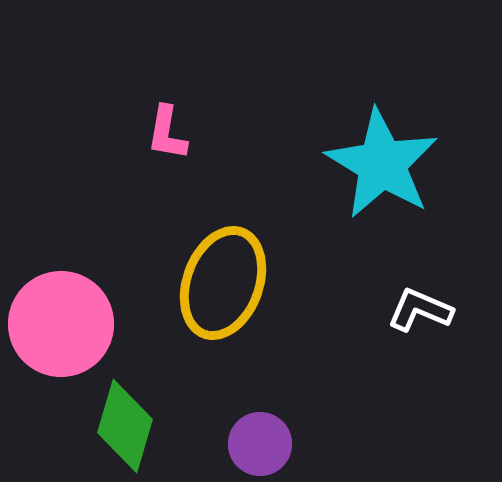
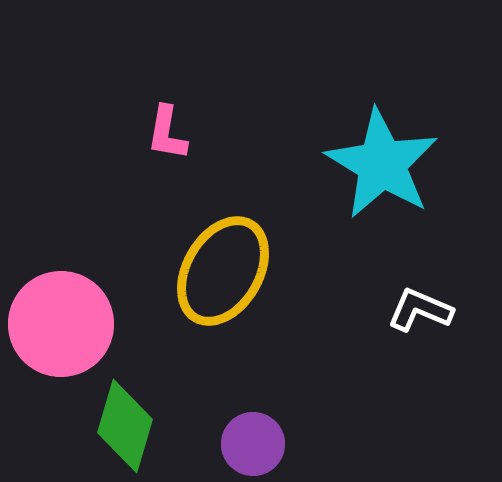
yellow ellipse: moved 12 px up; rotated 10 degrees clockwise
purple circle: moved 7 px left
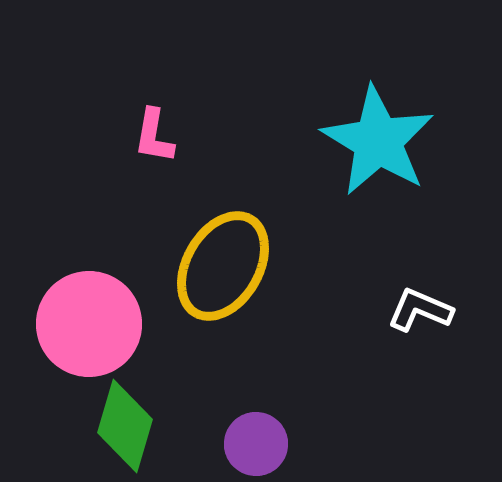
pink L-shape: moved 13 px left, 3 px down
cyan star: moved 4 px left, 23 px up
yellow ellipse: moved 5 px up
pink circle: moved 28 px right
purple circle: moved 3 px right
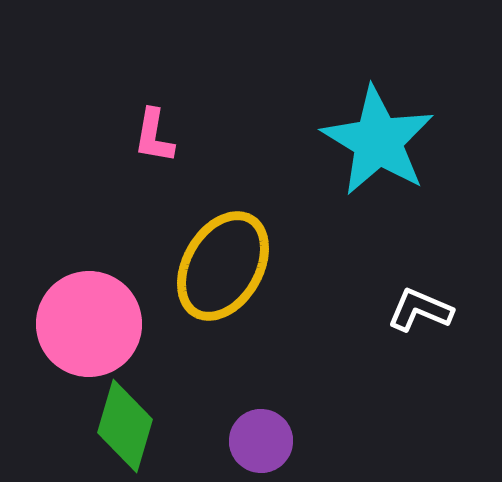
purple circle: moved 5 px right, 3 px up
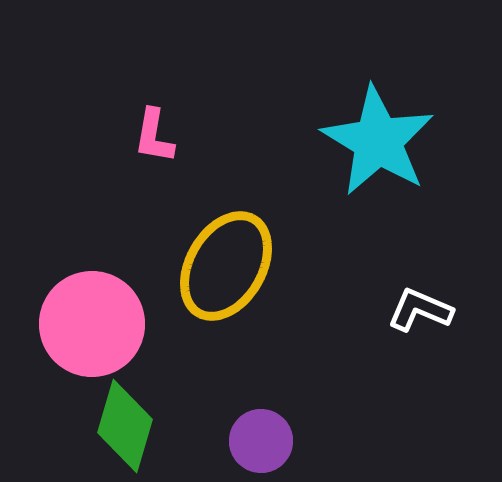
yellow ellipse: moved 3 px right
pink circle: moved 3 px right
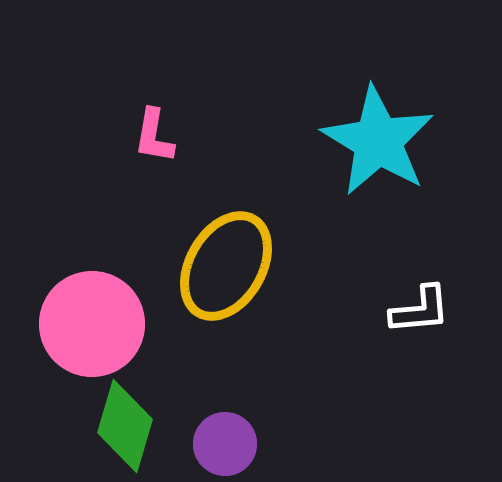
white L-shape: rotated 152 degrees clockwise
purple circle: moved 36 px left, 3 px down
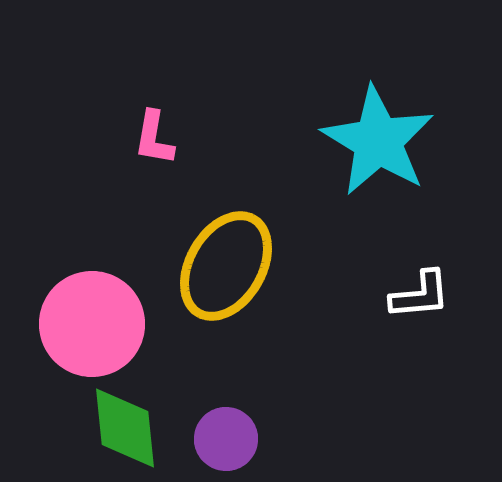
pink L-shape: moved 2 px down
white L-shape: moved 15 px up
green diamond: moved 2 px down; rotated 22 degrees counterclockwise
purple circle: moved 1 px right, 5 px up
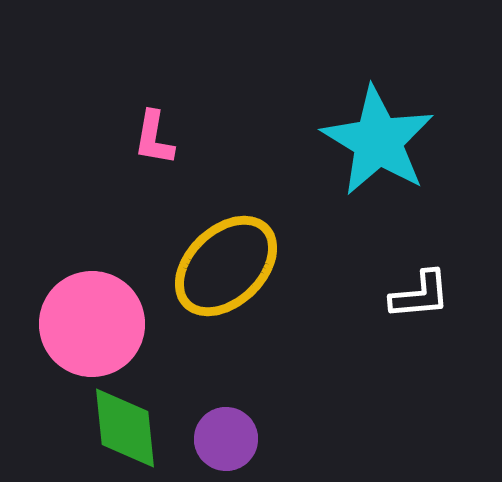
yellow ellipse: rotated 16 degrees clockwise
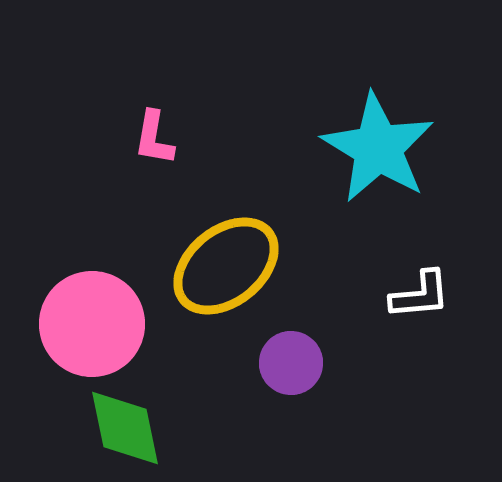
cyan star: moved 7 px down
yellow ellipse: rotated 5 degrees clockwise
green diamond: rotated 6 degrees counterclockwise
purple circle: moved 65 px right, 76 px up
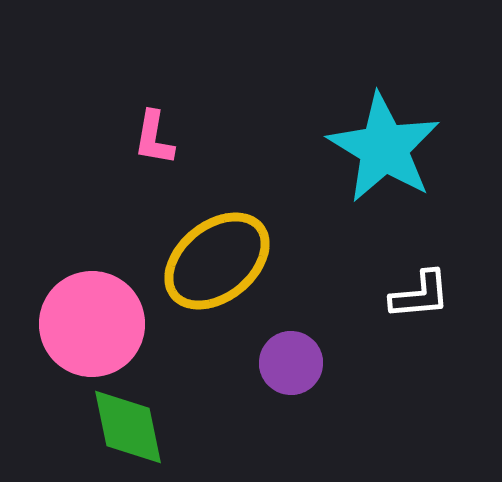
cyan star: moved 6 px right
yellow ellipse: moved 9 px left, 5 px up
green diamond: moved 3 px right, 1 px up
